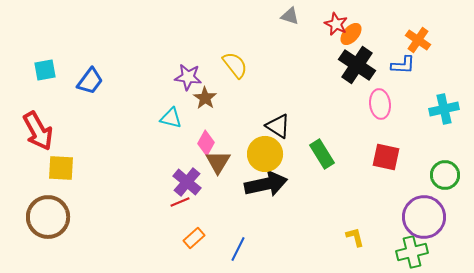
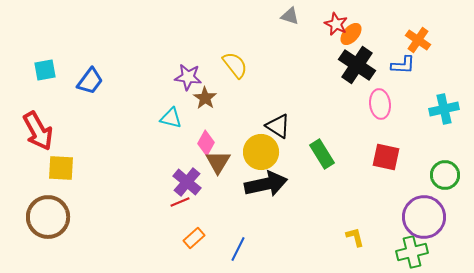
yellow circle: moved 4 px left, 2 px up
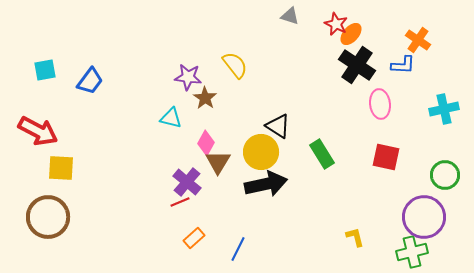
red arrow: rotated 33 degrees counterclockwise
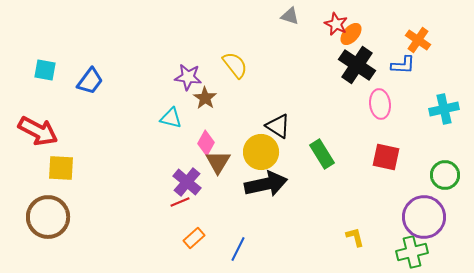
cyan square: rotated 20 degrees clockwise
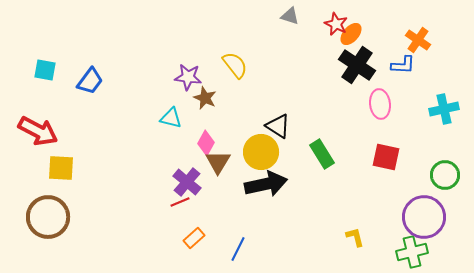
brown star: rotated 10 degrees counterclockwise
